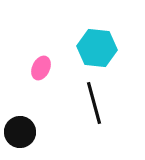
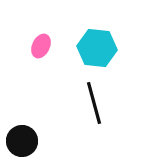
pink ellipse: moved 22 px up
black circle: moved 2 px right, 9 px down
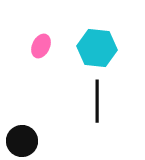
black line: moved 3 px right, 2 px up; rotated 15 degrees clockwise
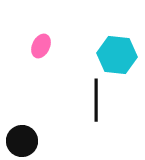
cyan hexagon: moved 20 px right, 7 px down
black line: moved 1 px left, 1 px up
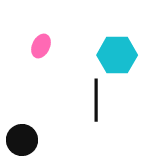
cyan hexagon: rotated 6 degrees counterclockwise
black circle: moved 1 px up
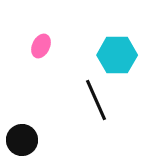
black line: rotated 24 degrees counterclockwise
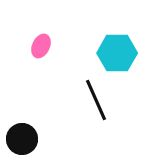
cyan hexagon: moved 2 px up
black circle: moved 1 px up
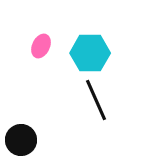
cyan hexagon: moved 27 px left
black circle: moved 1 px left, 1 px down
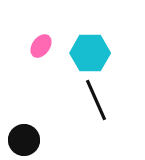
pink ellipse: rotated 10 degrees clockwise
black circle: moved 3 px right
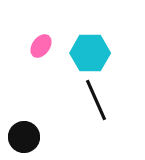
black circle: moved 3 px up
